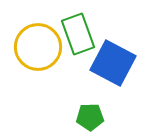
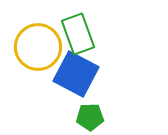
blue square: moved 37 px left, 11 px down
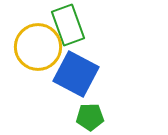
green rectangle: moved 10 px left, 9 px up
